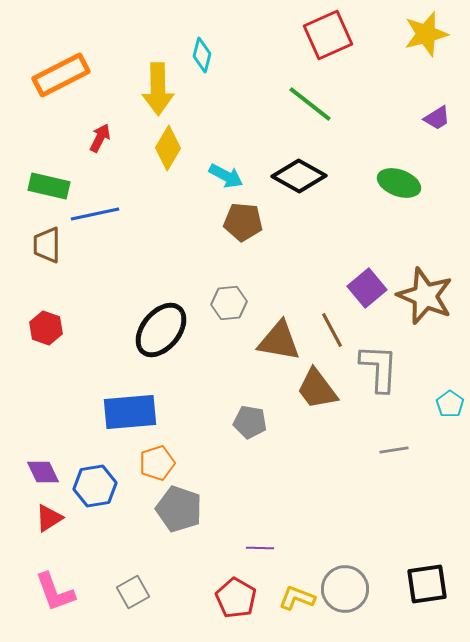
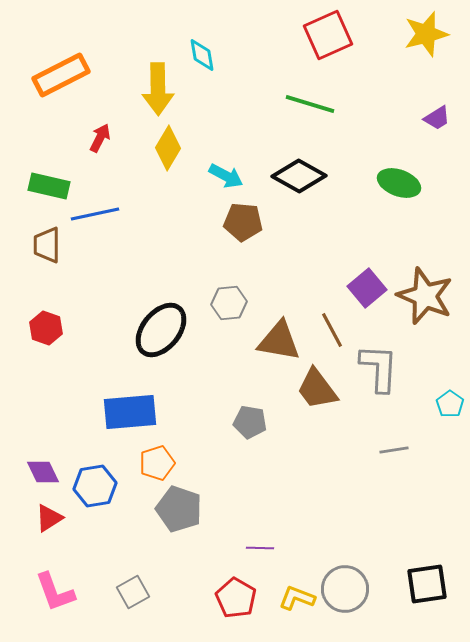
cyan diamond at (202, 55): rotated 24 degrees counterclockwise
green line at (310, 104): rotated 21 degrees counterclockwise
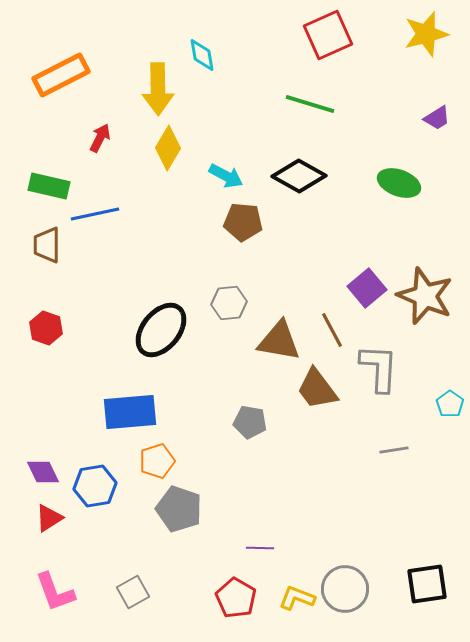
orange pentagon at (157, 463): moved 2 px up
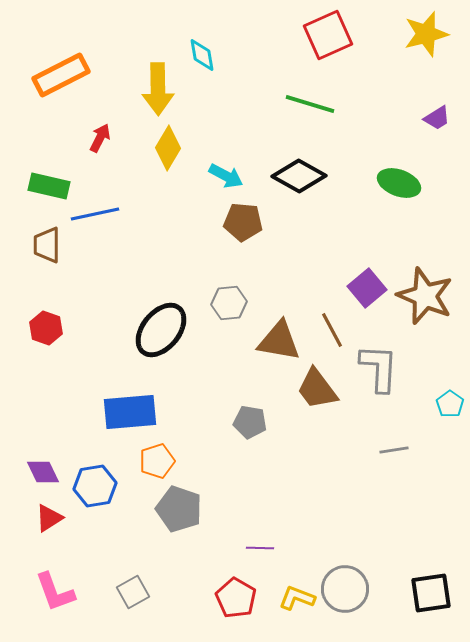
black square at (427, 584): moved 4 px right, 9 px down
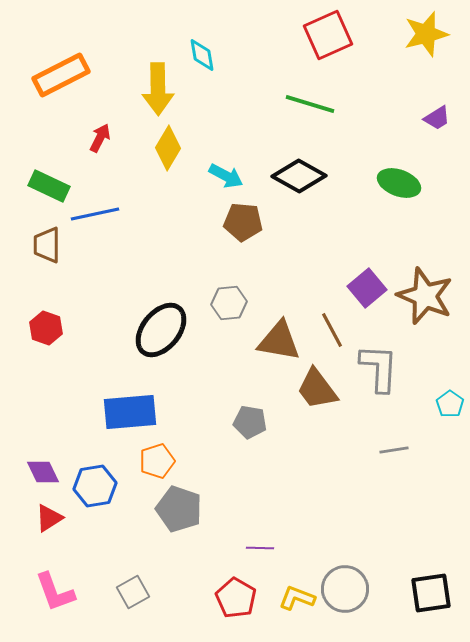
green rectangle at (49, 186): rotated 12 degrees clockwise
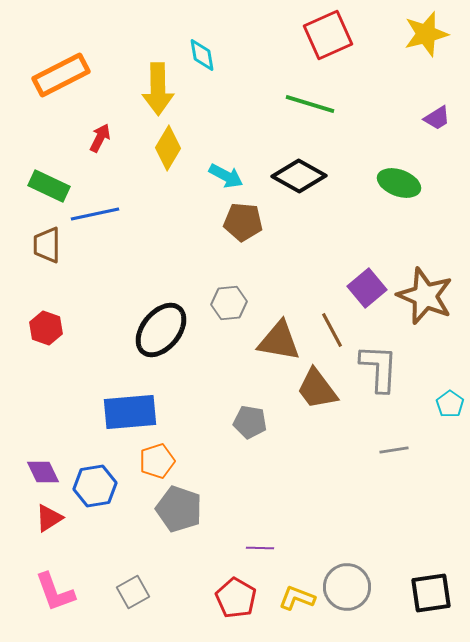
gray circle at (345, 589): moved 2 px right, 2 px up
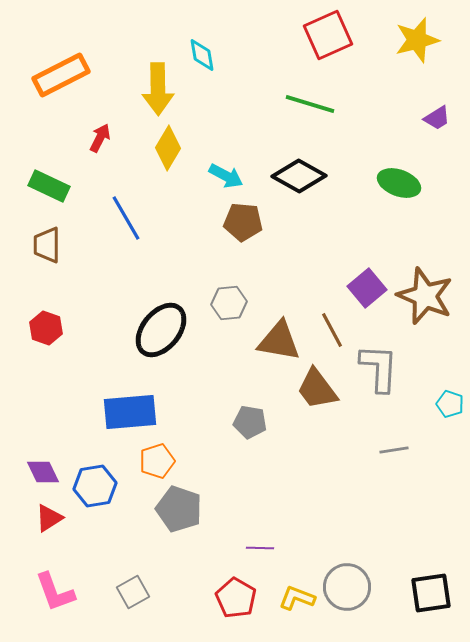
yellow star at (426, 34): moved 9 px left, 6 px down
blue line at (95, 214): moved 31 px right, 4 px down; rotated 72 degrees clockwise
cyan pentagon at (450, 404): rotated 16 degrees counterclockwise
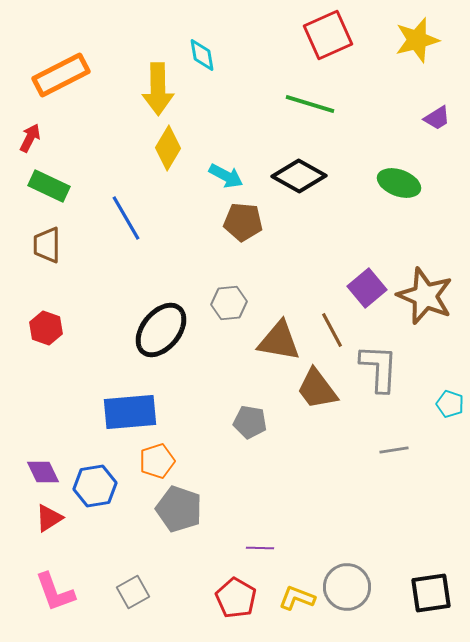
red arrow at (100, 138): moved 70 px left
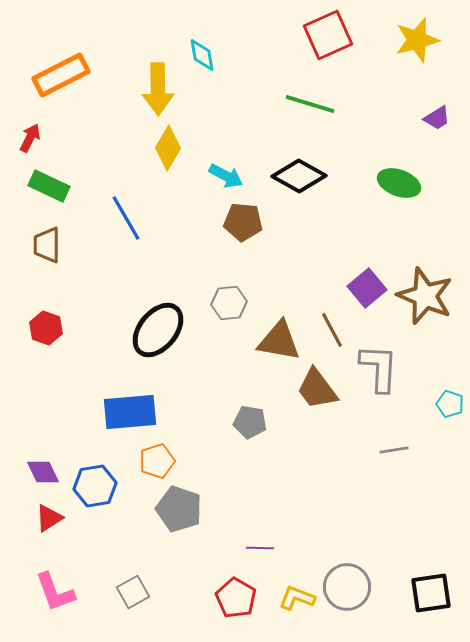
black ellipse at (161, 330): moved 3 px left
